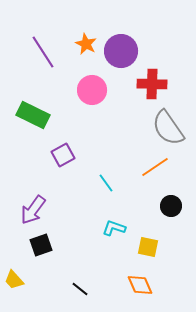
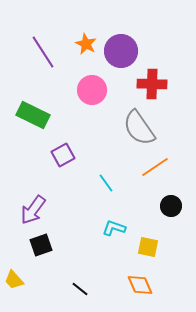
gray semicircle: moved 29 px left
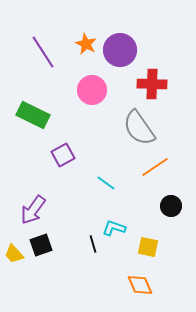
purple circle: moved 1 px left, 1 px up
cyan line: rotated 18 degrees counterclockwise
yellow trapezoid: moved 26 px up
black line: moved 13 px right, 45 px up; rotated 36 degrees clockwise
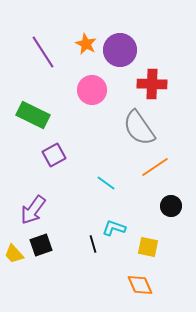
purple square: moved 9 px left
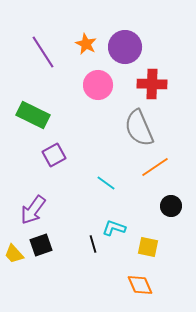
purple circle: moved 5 px right, 3 px up
pink circle: moved 6 px right, 5 px up
gray semicircle: rotated 12 degrees clockwise
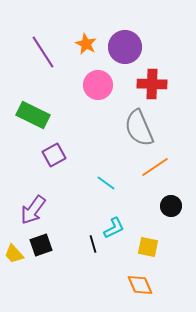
cyan L-shape: rotated 135 degrees clockwise
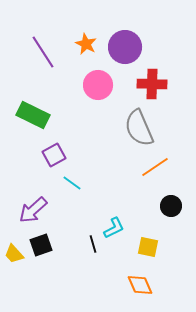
cyan line: moved 34 px left
purple arrow: rotated 12 degrees clockwise
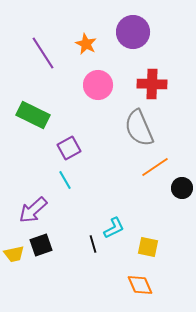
purple circle: moved 8 px right, 15 px up
purple line: moved 1 px down
purple square: moved 15 px right, 7 px up
cyan line: moved 7 px left, 3 px up; rotated 24 degrees clockwise
black circle: moved 11 px right, 18 px up
yellow trapezoid: rotated 60 degrees counterclockwise
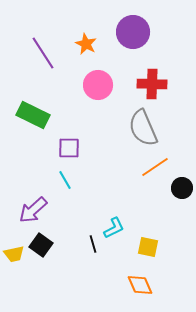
gray semicircle: moved 4 px right
purple square: rotated 30 degrees clockwise
black square: rotated 35 degrees counterclockwise
